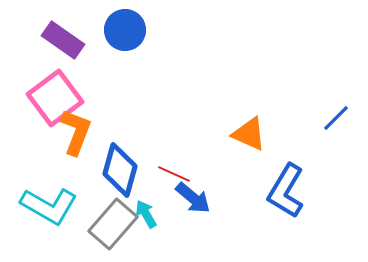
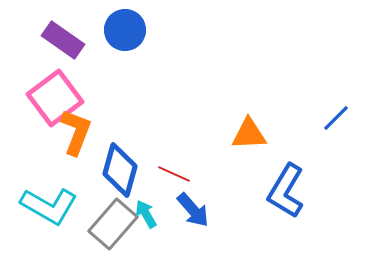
orange triangle: rotated 27 degrees counterclockwise
blue arrow: moved 12 px down; rotated 9 degrees clockwise
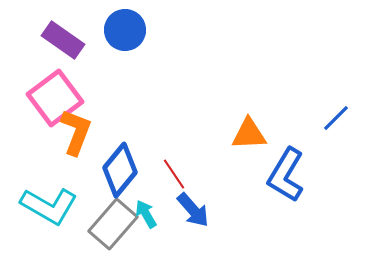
blue diamond: rotated 24 degrees clockwise
red line: rotated 32 degrees clockwise
blue L-shape: moved 16 px up
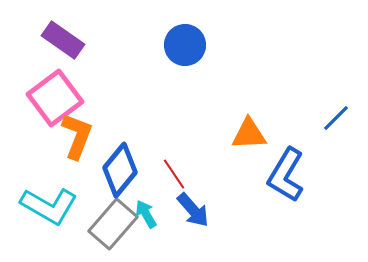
blue circle: moved 60 px right, 15 px down
orange L-shape: moved 1 px right, 4 px down
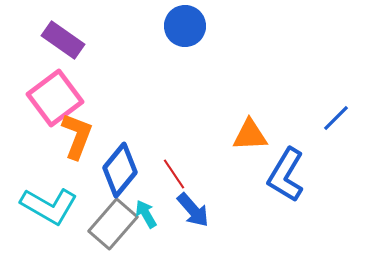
blue circle: moved 19 px up
orange triangle: moved 1 px right, 1 px down
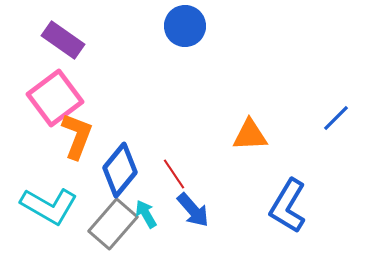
blue L-shape: moved 2 px right, 31 px down
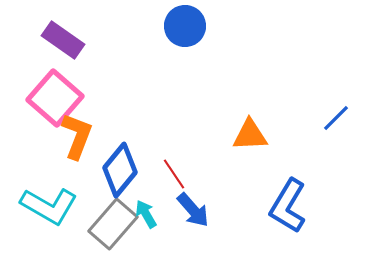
pink square: rotated 12 degrees counterclockwise
